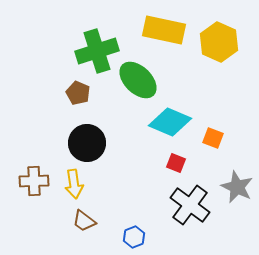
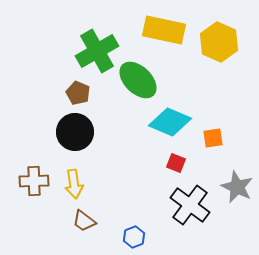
green cross: rotated 12 degrees counterclockwise
orange square: rotated 30 degrees counterclockwise
black circle: moved 12 px left, 11 px up
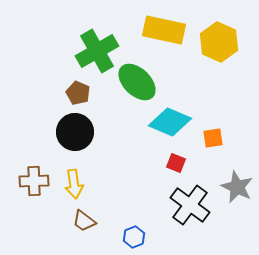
green ellipse: moved 1 px left, 2 px down
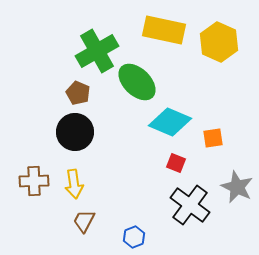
brown trapezoid: rotated 80 degrees clockwise
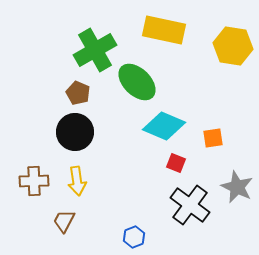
yellow hexagon: moved 14 px right, 4 px down; rotated 15 degrees counterclockwise
green cross: moved 2 px left, 1 px up
cyan diamond: moved 6 px left, 4 px down
yellow arrow: moved 3 px right, 3 px up
brown trapezoid: moved 20 px left
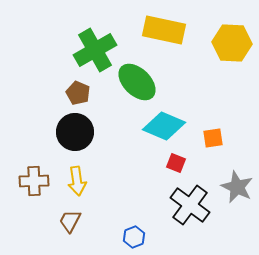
yellow hexagon: moved 1 px left, 3 px up; rotated 6 degrees counterclockwise
brown trapezoid: moved 6 px right
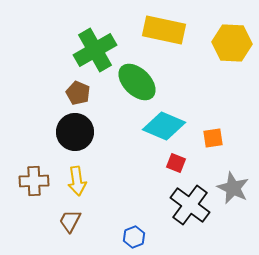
gray star: moved 4 px left, 1 px down
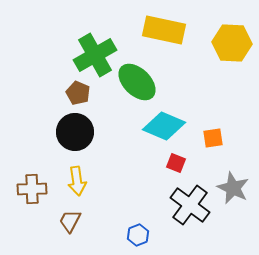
green cross: moved 5 px down
brown cross: moved 2 px left, 8 px down
blue hexagon: moved 4 px right, 2 px up
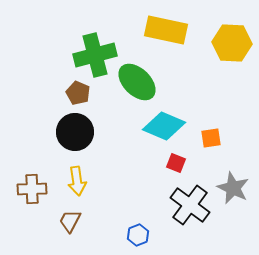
yellow rectangle: moved 2 px right
green cross: rotated 15 degrees clockwise
orange square: moved 2 px left
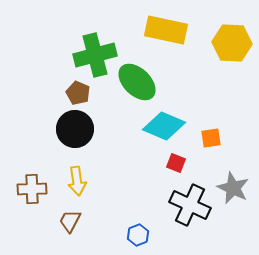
black circle: moved 3 px up
black cross: rotated 12 degrees counterclockwise
